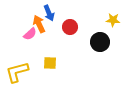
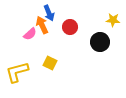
orange arrow: moved 3 px right, 1 px down
yellow square: rotated 24 degrees clockwise
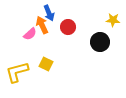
red circle: moved 2 px left
yellow square: moved 4 px left, 1 px down
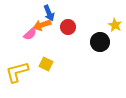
yellow star: moved 2 px right, 5 px down; rotated 24 degrees clockwise
orange arrow: rotated 84 degrees counterclockwise
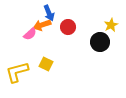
yellow star: moved 4 px left; rotated 16 degrees clockwise
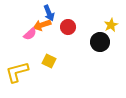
yellow square: moved 3 px right, 3 px up
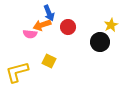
pink semicircle: rotated 48 degrees clockwise
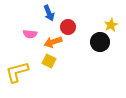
orange arrow: moved 11 px right, 17 px down
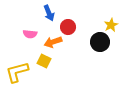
yellow square: moved 5 px left
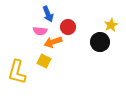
blue arrow: moved 1 px left, 1 px down
pink semicircle: moved 10 px right, 3 px up
yellow L-shape: rotated 60 degrees counterclockwise
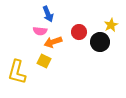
red circle: moved 11 px right, 5 px down
